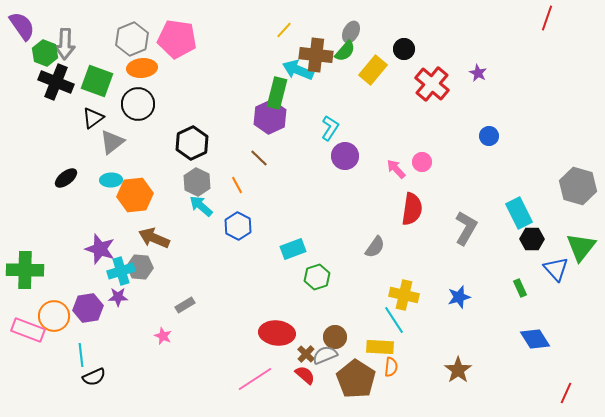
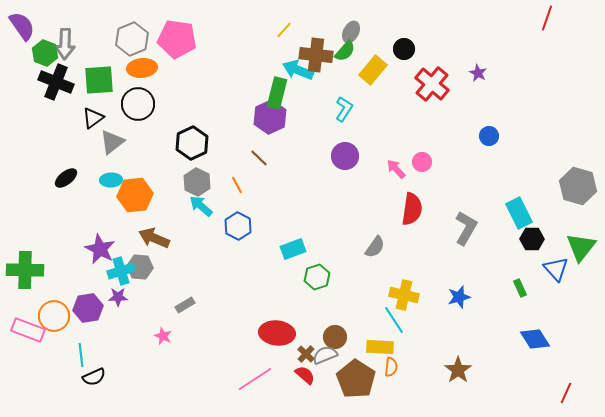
green square at (97, 81): moved 2 px right, 1 px up; rotated 24 degrees counterclockwise
cyan L-shape at (330, 128): moved 14 px right, 19 px up
purple star at (100, 249): rotated 8 degrees clockwise
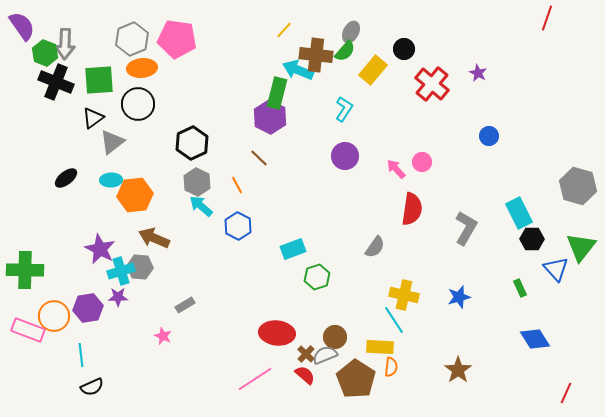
purple hexagon at (270, 117): rotated 8 degrees counterclockwise
black semicircle at (94, 377): moved 2 px left, 10 px down
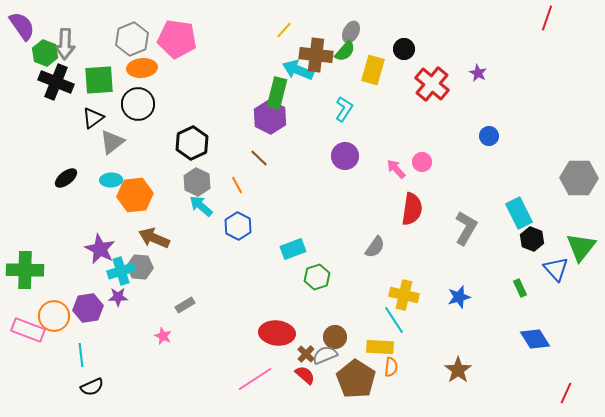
yellow rectangle at (373, 70): rotated 24 degrees counterclockwise
gray hexagon at (578, 186): moved 1 px right, 8 px up; rotated 15 degrees counterclockwise
black hexagon at (532, 239): rotated 20 degrees clockwise
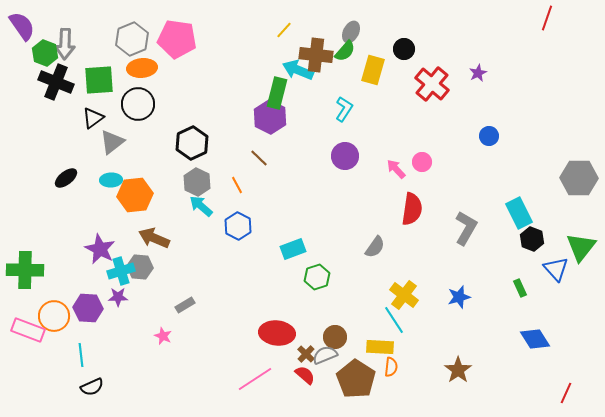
purple star at (478, 73): rotated 18 degrees clockwise
yellow cross at (404, 295): rotated 24 degrees clockwise
purple hexagon at (88, 308): rotated 12 degrees clockwise
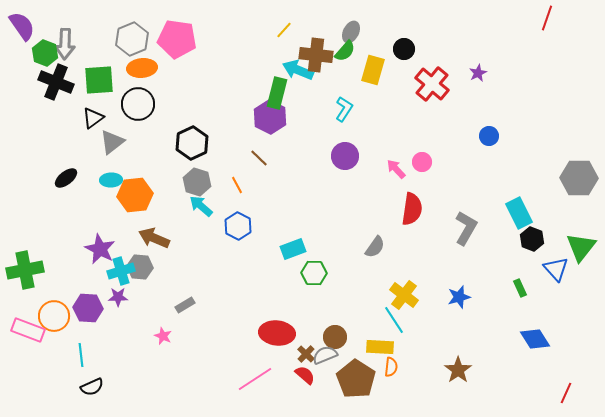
gray hexagon at (197, 182): rotated 8 degrees counterclockwise
green cross at (25, 270): rotated 12 degrees counterclockwise
green hexagon at (317, 277): moved 3 px left, 4 px up; rotated 20 degrees clockwise
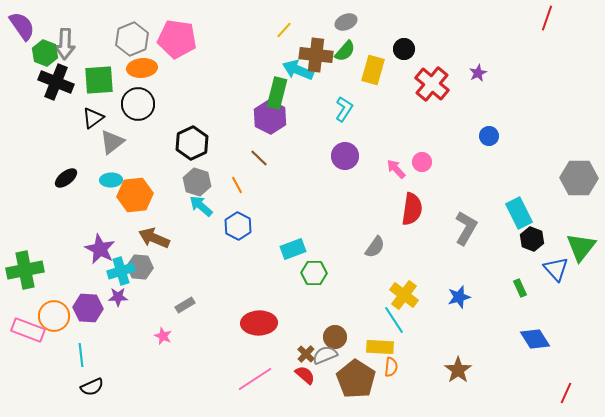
gray ellipse at (351, 32): moved 5 px left, 10 px up; rotated 40 degrees clockwise
red ellipse at (277, 333): moved 18 px left, 10 px up; rotated 8 degrees counterclockwise
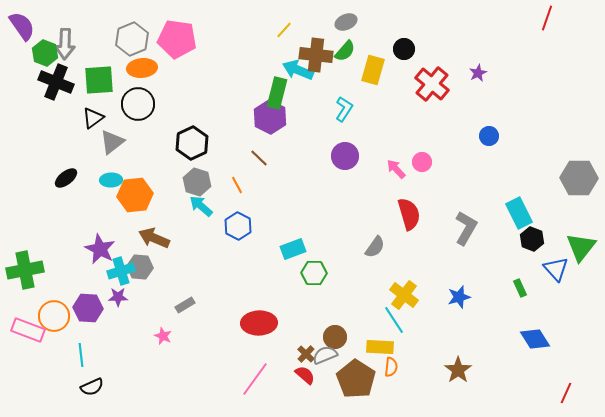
red semicircle at (412, 209): moved 3 px left, 5 px down; rotated 24 degrees counterclockwise
pink line at (255, 379): rotated 21 degrees counterclockwise
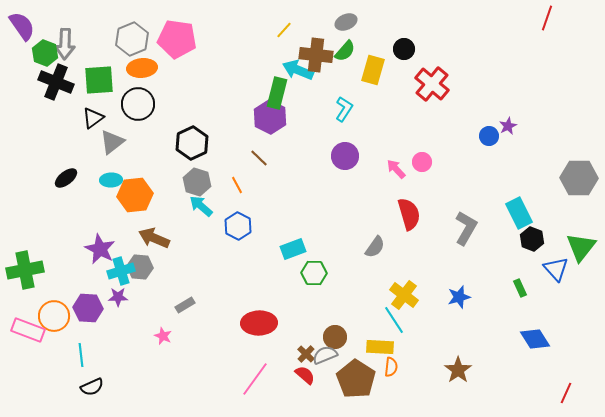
purple star at (478, 73): moved 30 px right, 53 px down
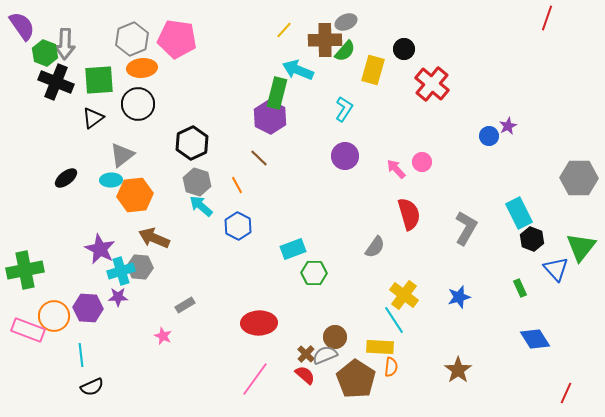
brown cross at (316, 55): moved 9 px right, 15 px up; rotated 8 degrees counterclockwise
gray triangle at (112, 142): moved 10 px right, 13 px down
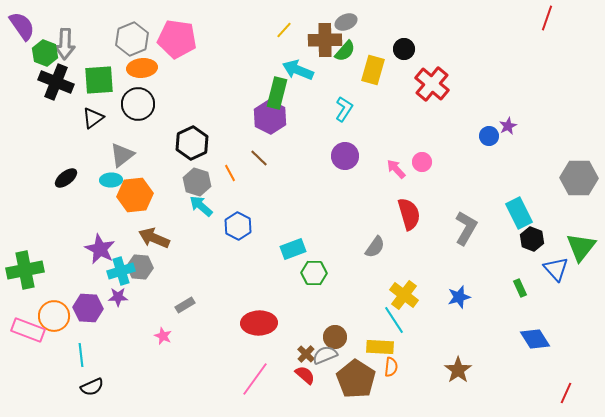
orange line at (237, 185): moved 7 px left, 12 px up
